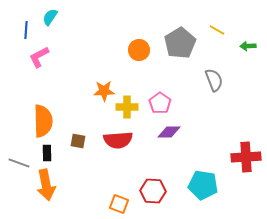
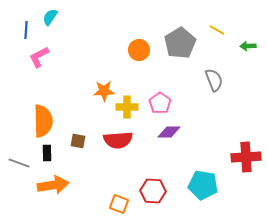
orange arrow: moved 7 px right; rotated 88 degrees counterclockwise
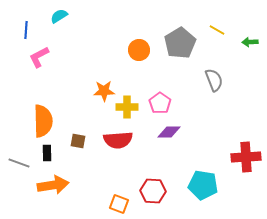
cyan semicircle: moved 9 px right, 1 px up; rotated 24 degrees clockwise
green arrow: moved 2 px right, 4 px up
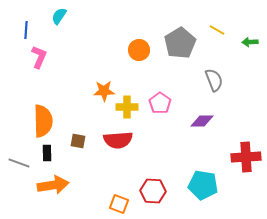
cyan semicircle: rotated 24 degrees counterclockwise
pink L-shape: rotated 140 degrees clockwise
purple diamond: moved 33 px right, 11 px up
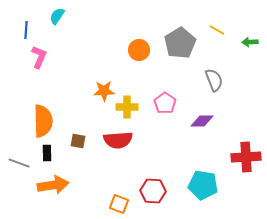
cyan semicircle: moved 2 px left
pink pentagon: moved 5 px right
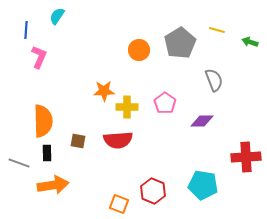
yellow line: rotated 14 degrees counterclockwise
green arrow: rotated 21 degrees clockwise
red hexagon: rotated 20 degrees clockwise
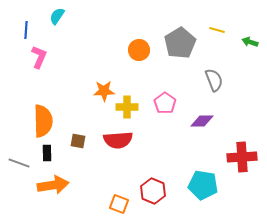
red cross: moved 4 px left
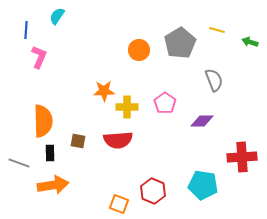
black rectangle: moved 3 px right
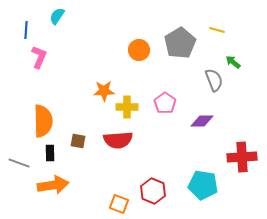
green arrow: moved 17 px left, 20 px down; rotated 21 degrees clockwise
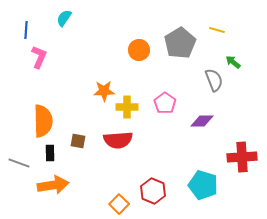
cyan semicircle: moved 7 px right, 2 px down
cyan pentagon: rotated 8 degrees clockwise
orange square: rotated 24 degrees clockwise
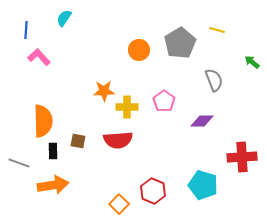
pink L-shape: rotated 65 degrees counterclockwise
green arrow: moved 19 px right
pink pentagon: moved 1 px left, 2 px up
black rectangle: moved 3 px right, 2 px up
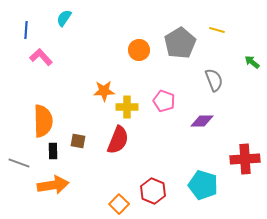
pink L-shape: moved 2 px right
pink pentagon: rotated 15 degrees counterclockwise
red semicircle: rotated 64 degrees counterclockwise
red cross: moved 3 px right, 2 px down
